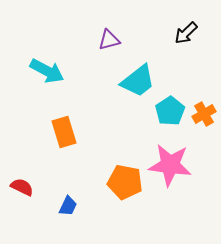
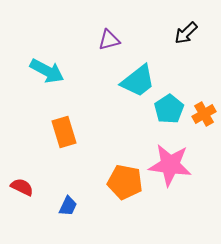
cyan pentagon: moved 1 px left, 2 px up
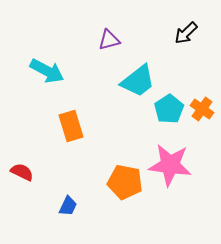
orange cross: moved 2 px left, 5 px up; rotated 25 degrees counterclockwise
orange rectangle: moved 7 px right, 6 px up
red semicircle: moved 15 px up
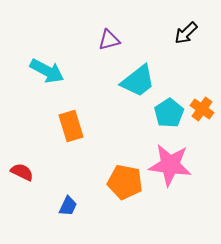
cyan pentagon: moved 4 px down
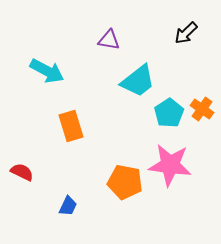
purple triangle: rotated 25 degrees clockwise
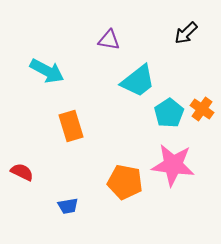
pink star: moved 3 px right
blue trapezoid: rotated 55 degrees clockwise
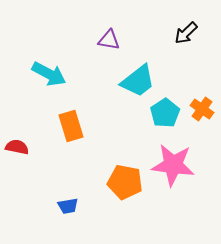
cyan arrow: moved 2 px right, 3 px down
cyan pentagon: moved 4 px left
red semicircle: moved 5 px left, 25 px up; rotated 15 degrees counterclockwise
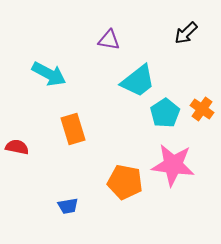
orange rectangle: moved 2 px right, 3 px down
